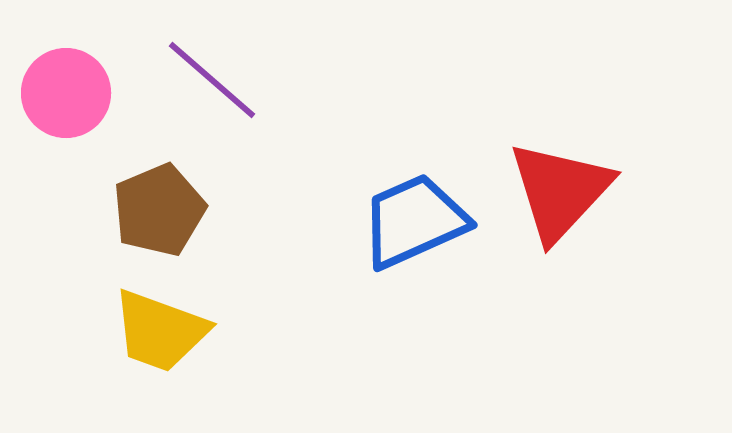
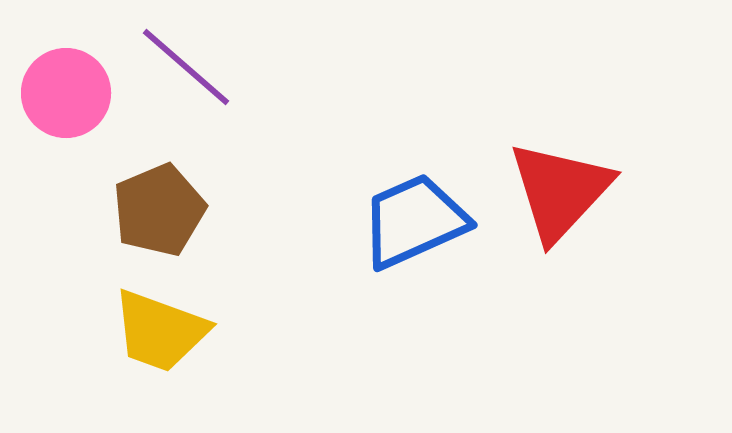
purple line: moved 26 px left, 13 px up
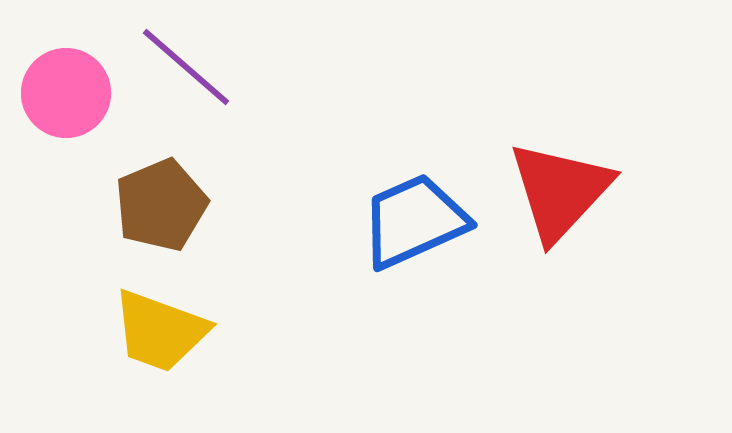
brown pentagon: moved 2 px right, 5 px up
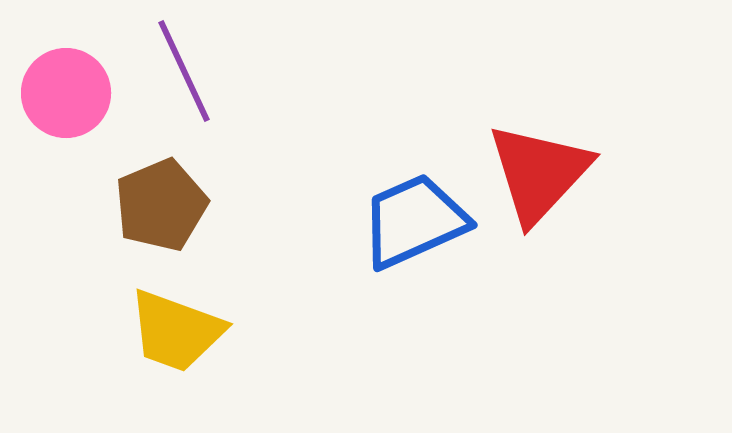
purple line: moved 2 px left, 4 px down; rotated 24 degrees clockwise
red triangle: moved 21 px left, 18 px up
yellow trapezoid: moved 16 px right
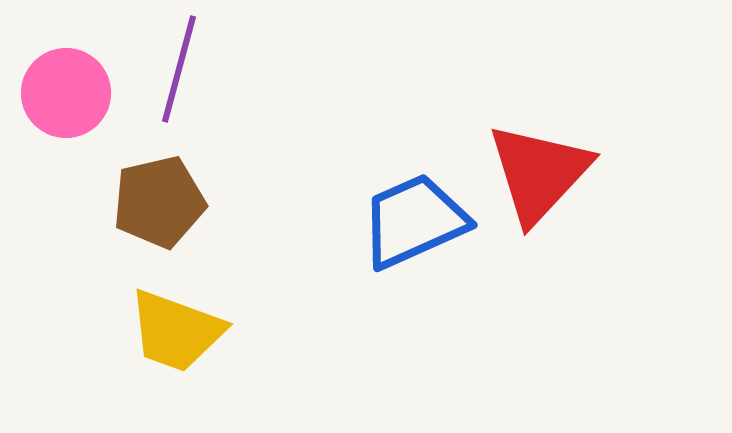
purple line: moved 5 px left, 2 px up; rotated 40 degrees clockwise
brown pentagon: moved 2 px left, 3 px up; rotated 10 degrees clockwise
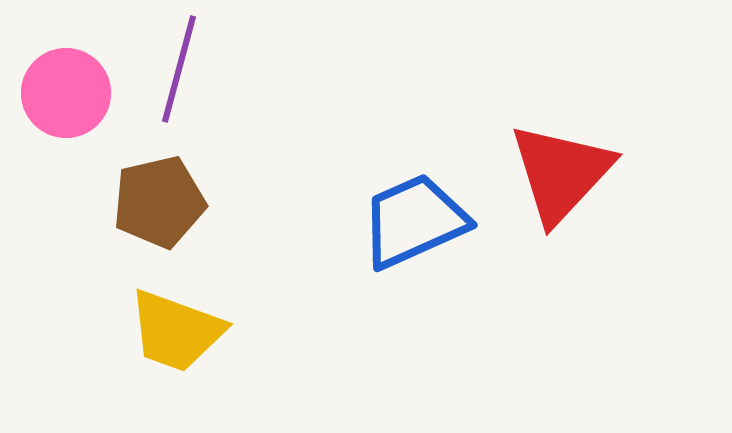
red triangle: moved 22 px right
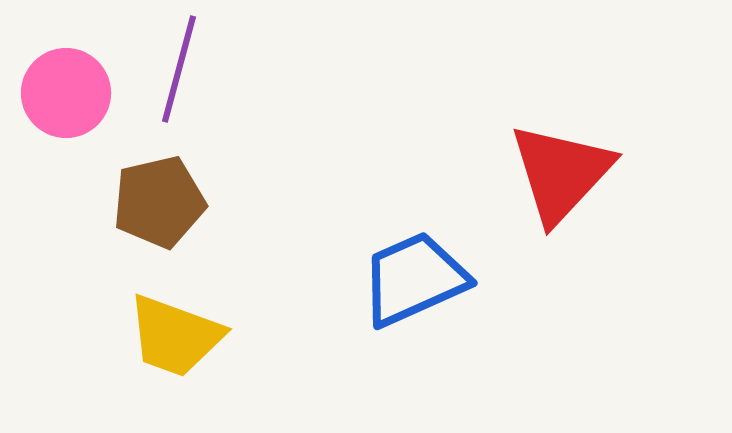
blue trapezoid: moved 58 px down
yellow trapezoid: moved 1 px left, 5 px down
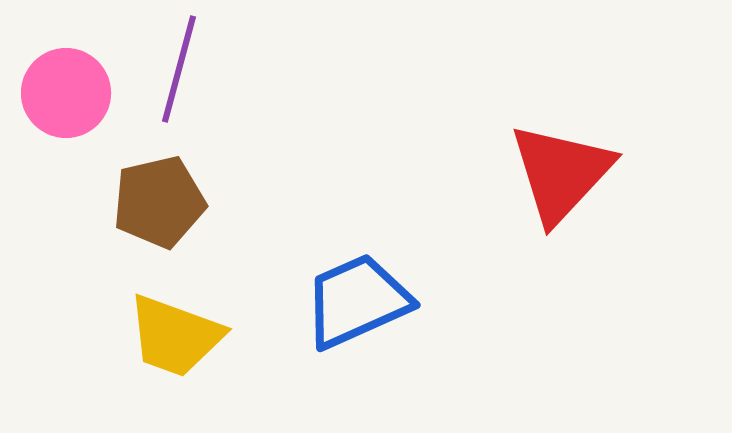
blue trapezoid: moved 57 px left, 22 px down
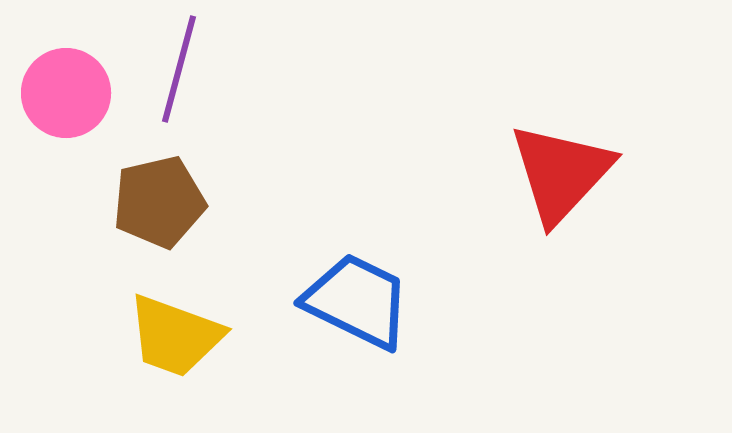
blue trapezoid: rotated 50 degrees clockwise
